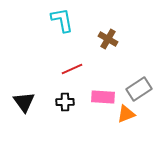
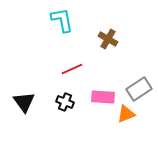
black cross: rotated 24 degrees clockwise
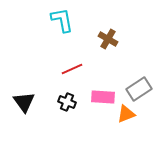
black cross: moved 2 px right
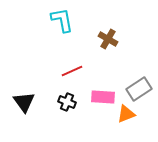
red line: moved 2 px down
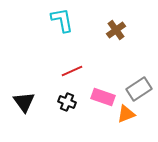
brown cross: moved 8 px right, 9 px up; rotated 24 degrees clockwise
pink rectangle: rotated 15 degrees clockwise
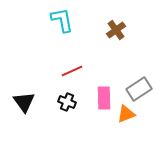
pink rectangle: moved 1 px right, 1 px down; rotated 70 degrees clockwise
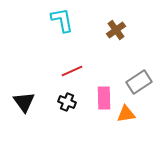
gray rectangle: moved 7 px up
orange triangle: rotated 12 degrees clockwise
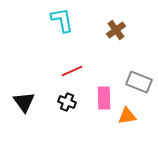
gray rectangle: rotated 55 degrees clockwise
orange triangle: moved 1 px right, 2 px down
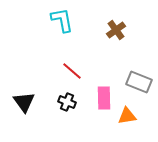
red line: rotated 65 degrees clockwise
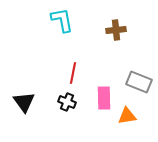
brown cross: rotated 30 degrees clockwise
red line: moved 1 px right, 2 px down; rotated 60 degrees clockwise
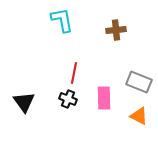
red line: moved 1 px right
black cross: moved 1 px right, 3 px up
orange triangle: moved 12 px right; rotated 36 degrees clockwise
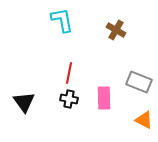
brown cross: rotated 36 degrees clockwise
red line: moved 5 px left
black cross: moved 1 px right; rotated 12 degrees counterclockwise
orange triangle: moved 5 px right, 4 px down
